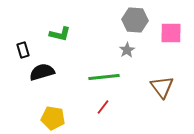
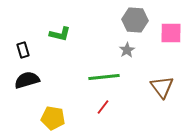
black semicircle: moved 15 px left, 8 px down
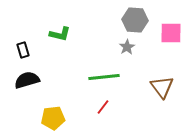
gray star: moved 3 px up
yellow pentagon: rotated 15 degrees counterclockwise
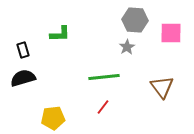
green L-shape: rotated 15 degrees counterclockwise
black semicircle: moved 4 px left, 2 px up
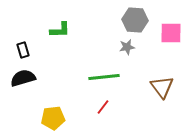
green L-shape: moved 4 px up
gray star: rotated 21 degrees clockwise
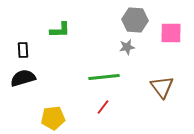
black rectangle: rotated 14 degrees clockwise
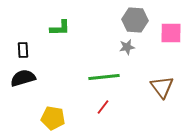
green L-shape: moved 2 px up
yellow pentagon: rotated 15 degrees clockwise
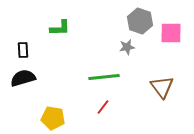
gray hexagon: moved 5 px right, 1 px down; rotated 15 degrees clockwise
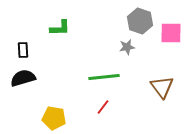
yellow pentagon: moved 1 px right
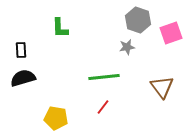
gray hexagon: moved 2 px left, 1 px up
green L-shape: rotated 90 degrees clockwise
pink square: rotated 20 degrees counterclockwise
black rectangle: moved 2 px left
yellow pentagon: moved 2 px right
